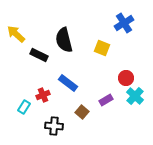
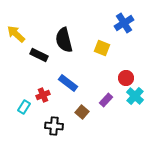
purple rectangle: rotated 16 degrees counterclockwise
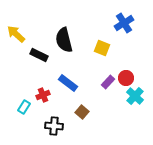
purple rectangle: moved 2 px right, 18 px up
